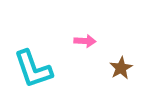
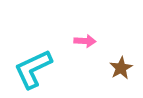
cyan L-shape: rotated 84 degrees clockwise
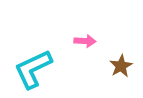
brown star: moved 2 px up
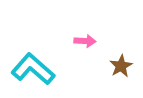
cyan L-shape: rotated 66 degrees clockwise
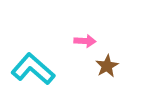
brown star: moved 14 px left
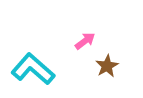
pink arrow: rotated 40 degrees counterclockwise
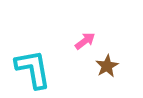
cyan L-shape: rotated 39 degrees clockwise
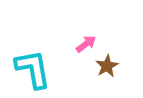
pink arrow: moved 1 px right, 3 px down
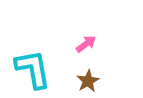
brown star: moved 19 px left, 15 px down
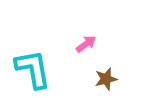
brown star: moved 18 px right, 2 px up; rotated 15 degrees clockwise
